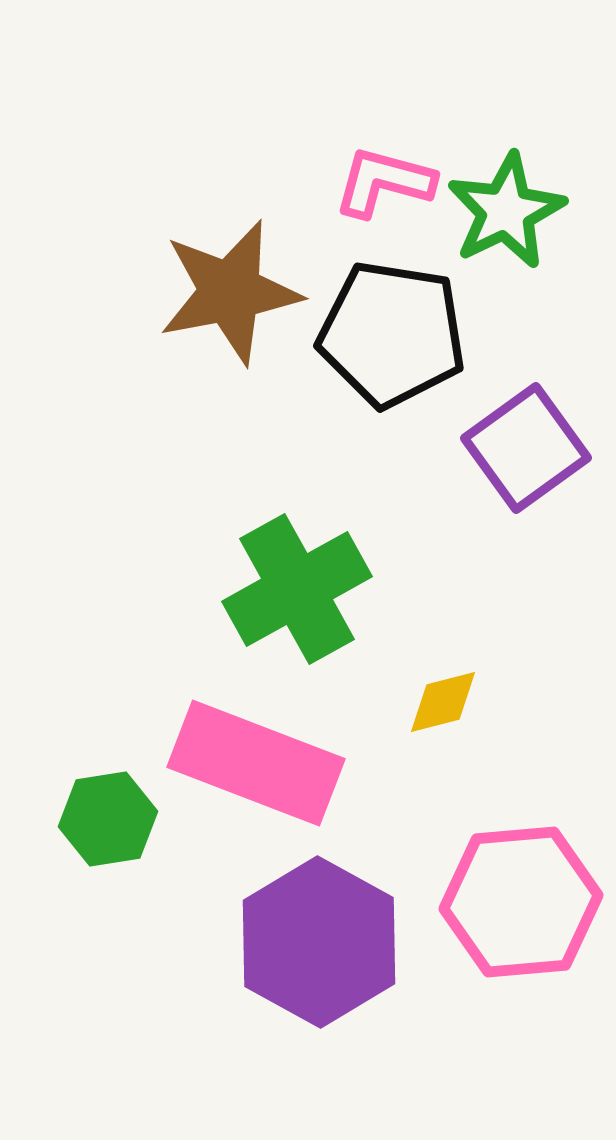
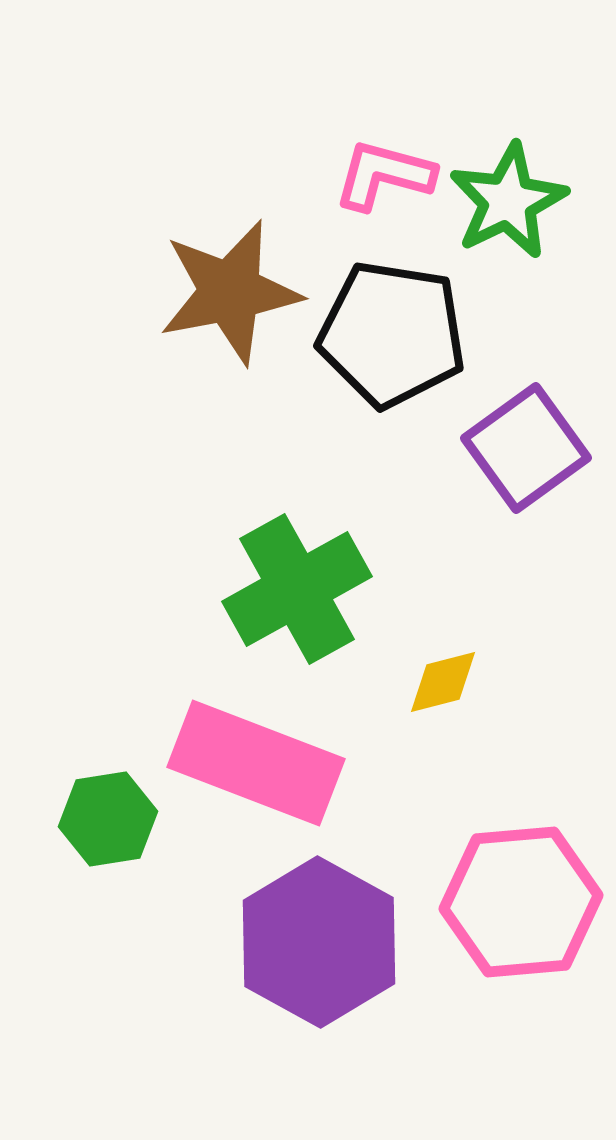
pink L-shape: moved 7 px up
green star: moved 2 px right, 10 px up
yellow diamond: moved 20 px up
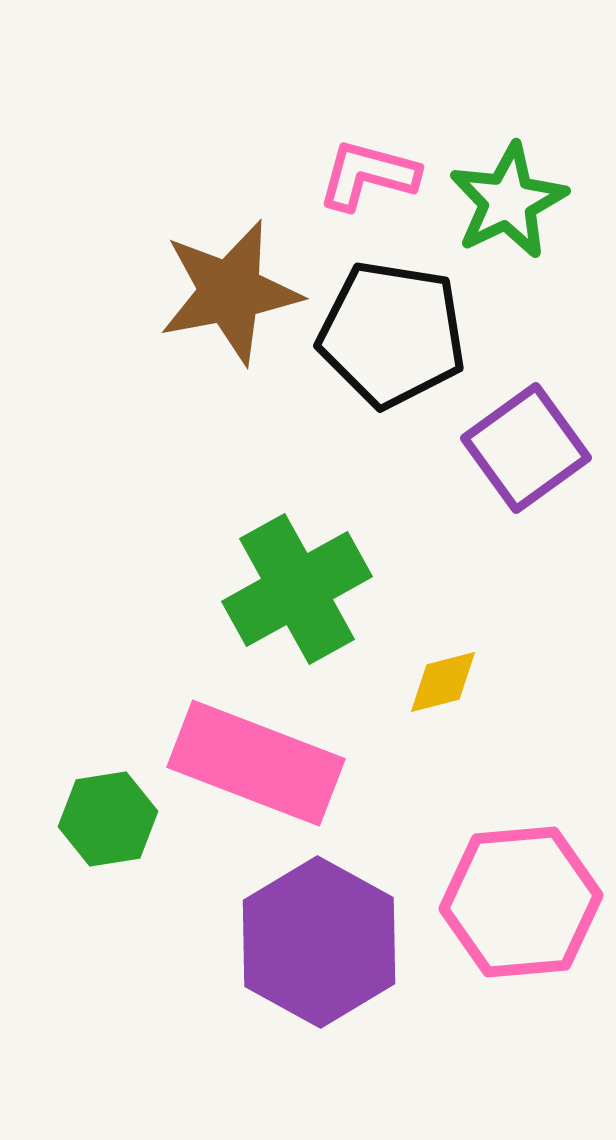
pink L-shape: moved 16 px left
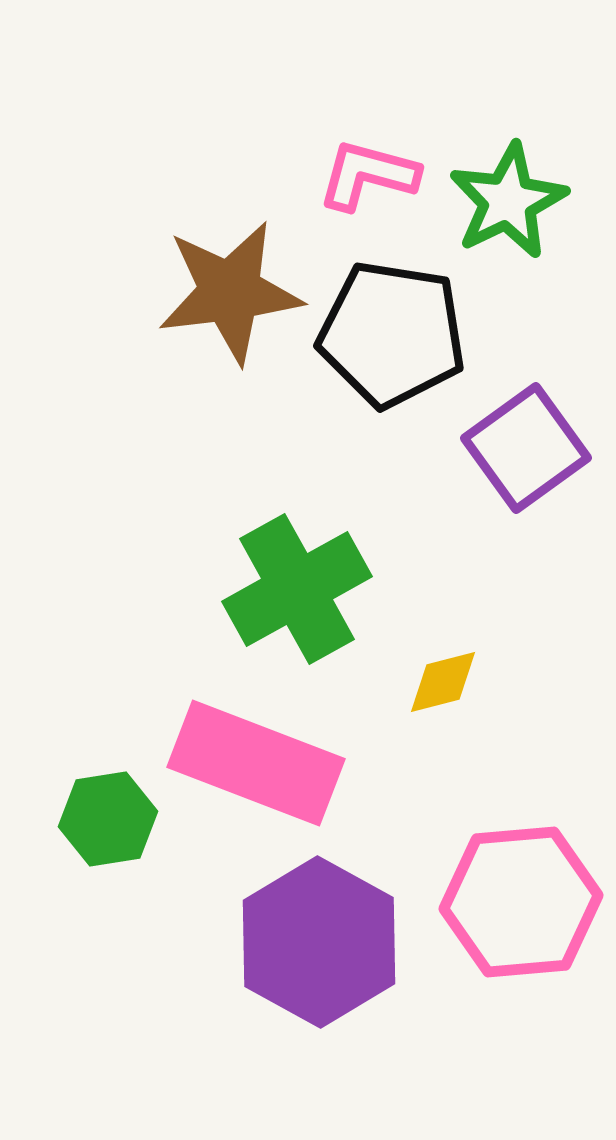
brown star: rotated 4 degrees clockwise
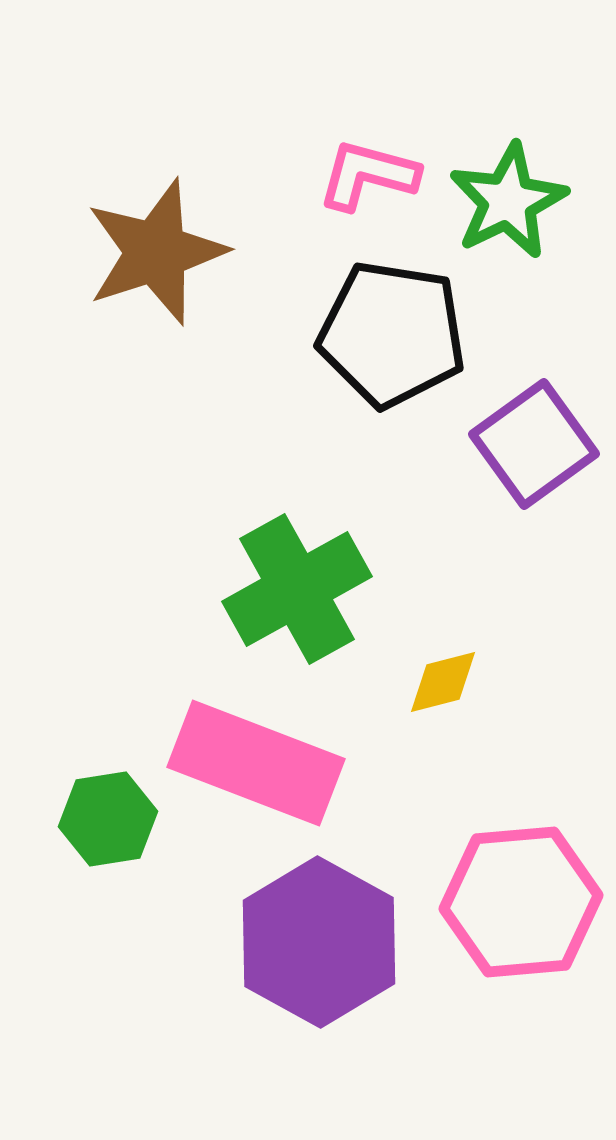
brown star: moved 74 px left, 40 px up; rotated 11 degrees counterclockwise
purple square: moved 8 px right, 4 px up
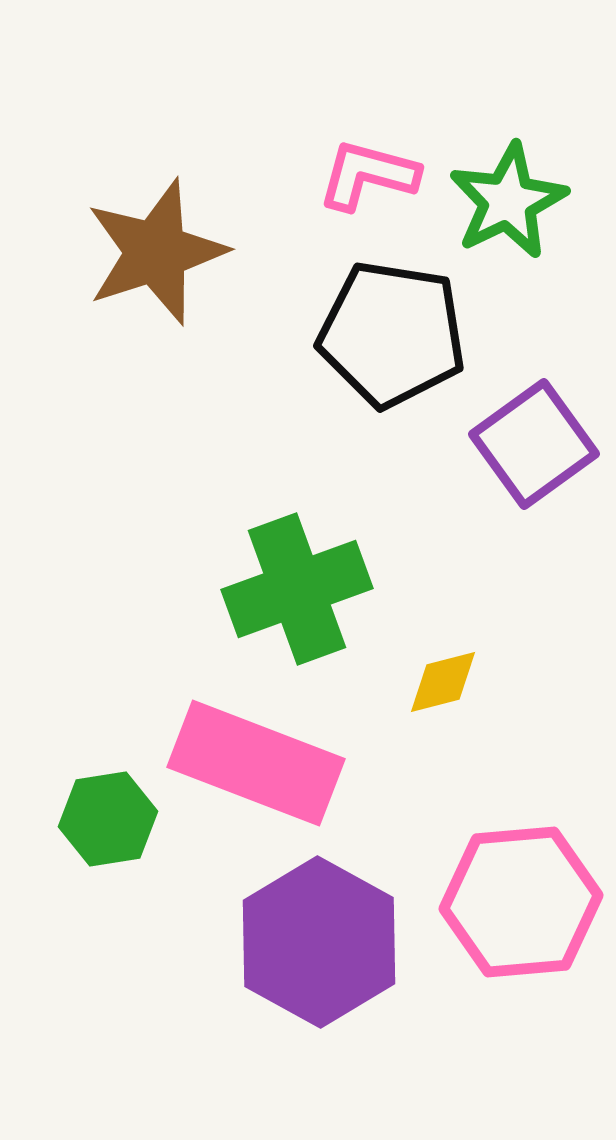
green cross: rotated 9 degrees clockwise
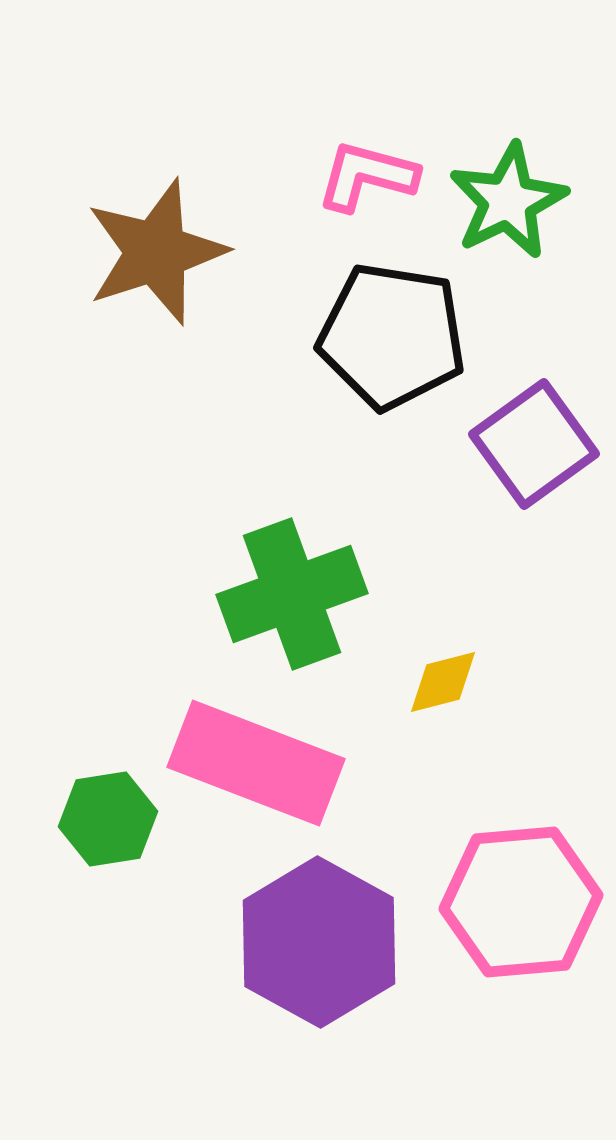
pink L-shape: moved 1 px left, 1 px down
black pentagon: moved 2 px down
green cross: moved 5 px left, 5 px down
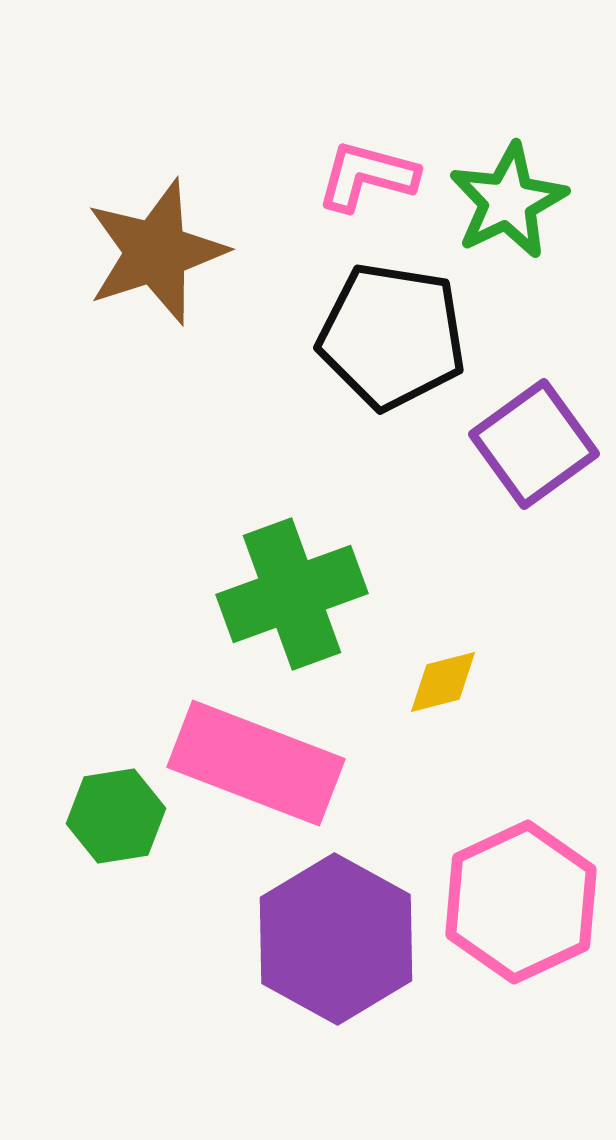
green hexagon: moved 8 px right, 3 px up
pink hexagon: rotated 20 degrees counterclockwise
purple hexagon: moved 17 px right, 3 px up
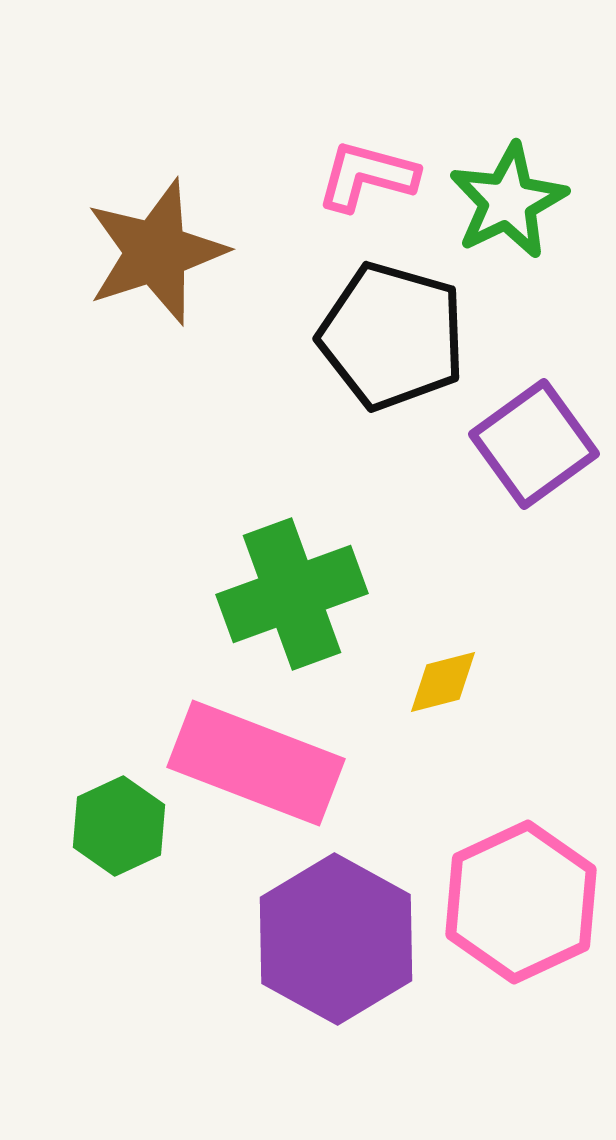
black pentagon: rotated 7 degrees clockwise
green hexagon: moved 3 px right, 10 px down; rotated 16 degrees counterclockwise
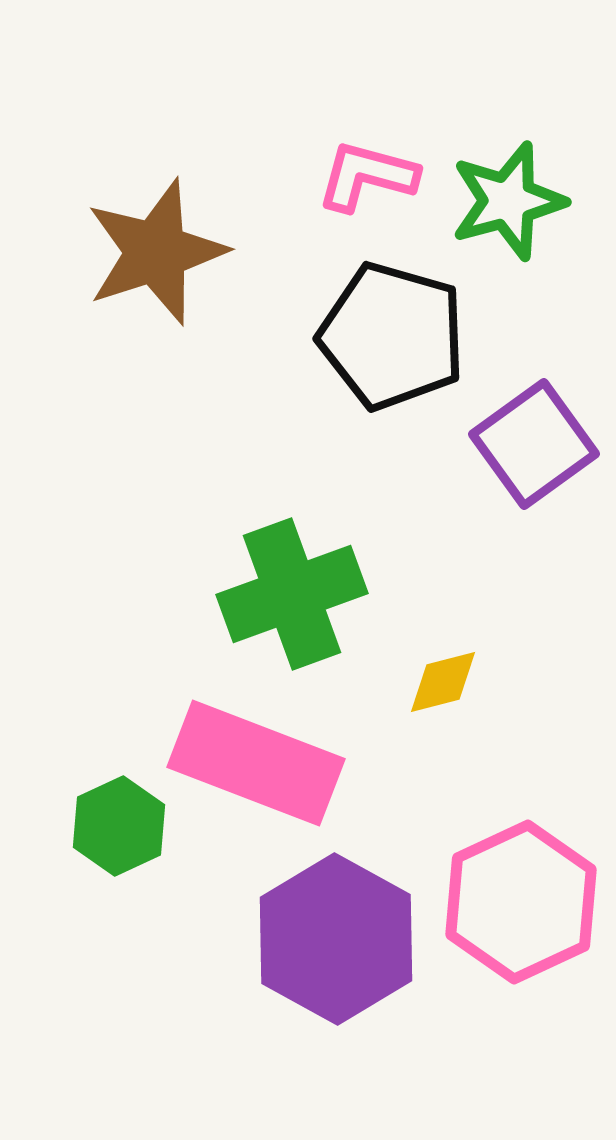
green star: rotated 11 degrees clockwise
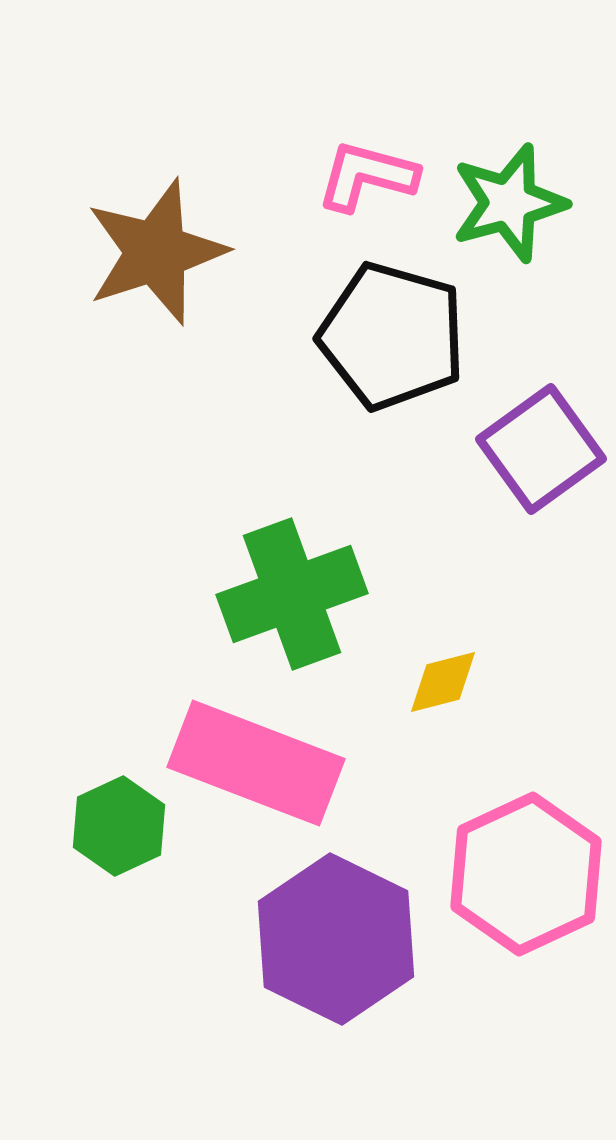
green star: moved 1 px right, 2 px down
purple square: moved 7 px right, 5 px down
pink hexagon: moved 5 px right, 28 px up
purple hexagon: rotated 3 degrees counterclockwise
